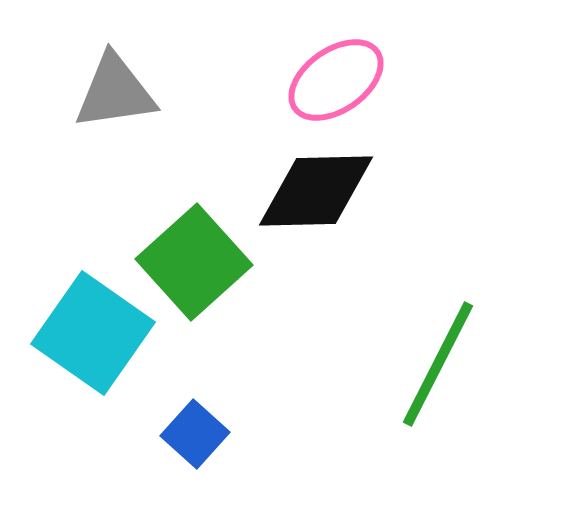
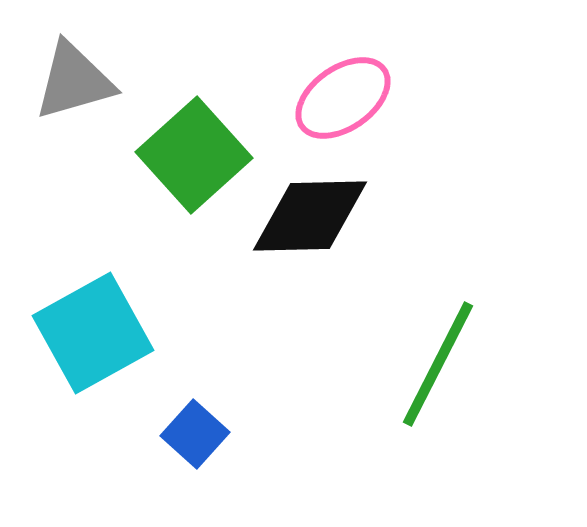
pink ellipse: moved 7 px right, 18 px down
gray triangle: moved 41 px left, 11 px up; rotated 8 degrees counterclockwise
black diamond: moved 6 px left, 25 px down
green square: moved 107 px up
cyan square: rotated 26 degrees clockwise
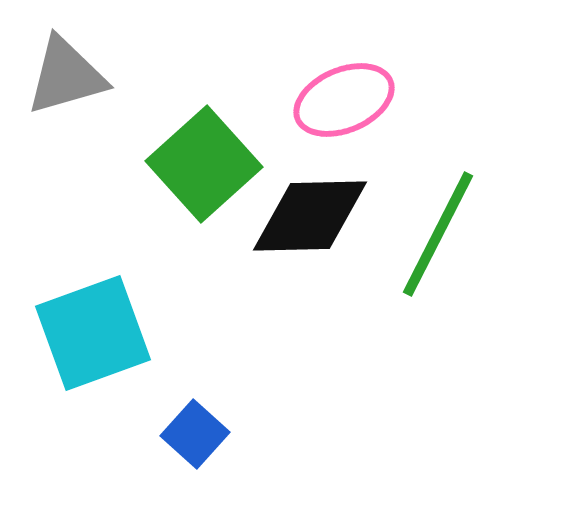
gray triangle: moved 8 px left, 5 px up
pink ellipse: moved 1 px right, 2 px down; rotated 12 degrees clockwise
green square: moved 10 px right, 9 px down
cyan square: rotated 9 degrees clockwise
green line: moved 130 px up
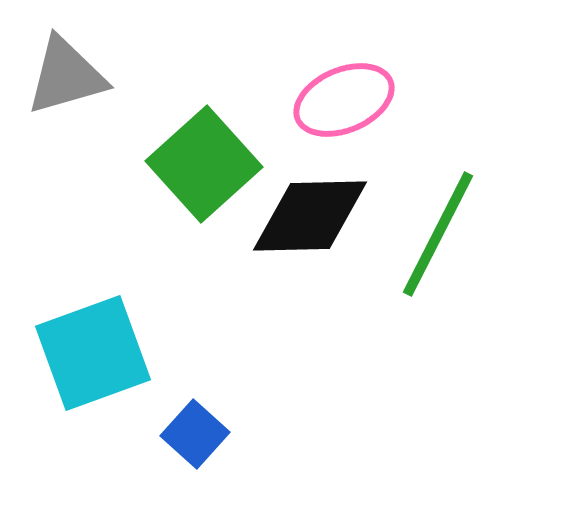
cyan square: moved 20 px down
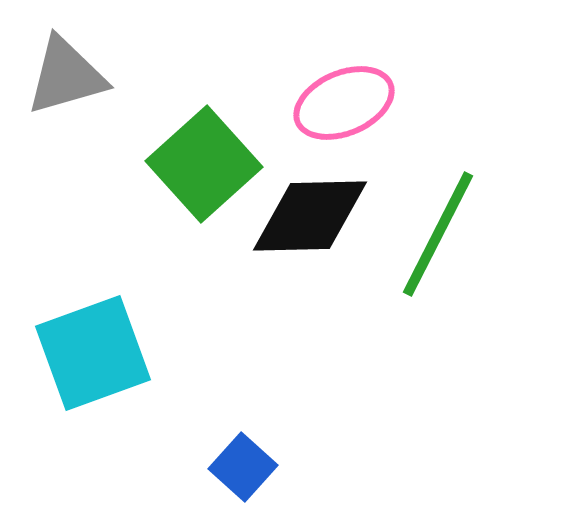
pink ellipse: moved 3 px down
blue square: moved 48 px right, 33 px down
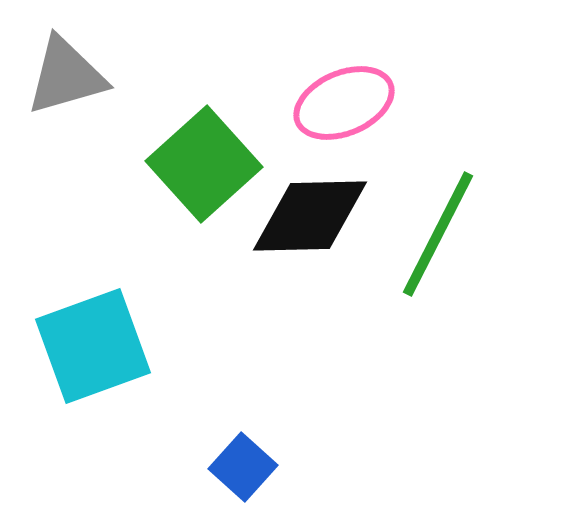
cyan square: moved 7 px up
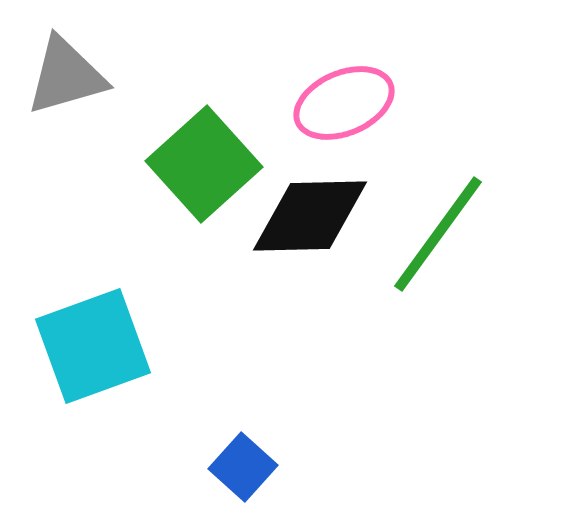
green line: rotated 9 degrees clockwise
